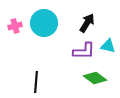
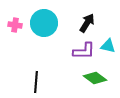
pink cross: moved 1 px up; rotated 24 degrees clockwise
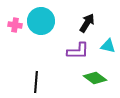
cyan circle: moved 3 px left, 2 px up
purple L-shape: moved 6 px left
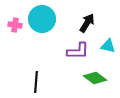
cyan circle: moved 1 px right, 2 px up
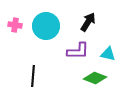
cyan circle: moved 4 px right, 7 px down
black arrow: moved 1 px right, 1 px up
cyan triangle: moved 8 px down
green diamond: rotated 15 degrees counterclockwise
black line: moved 3 px left, 6 px up
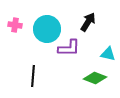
cyan circle: moved 1 px right, 3 px down
purple L-shape: moved 9 px left, 3 px up
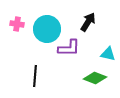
pink cross: moved 2 px right, 1 px up
black line: moved 2 px right
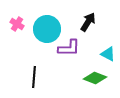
pink cross: rotated 24 degrees clockwise
cyan triangle: rotated 14 degrees clockwise
black line: moved 1 px left, 1 px down
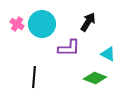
cyan circle: moved 5 px left, 5 px up
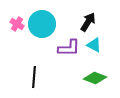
cyan triangle: moved 14 px left, 9 px up
